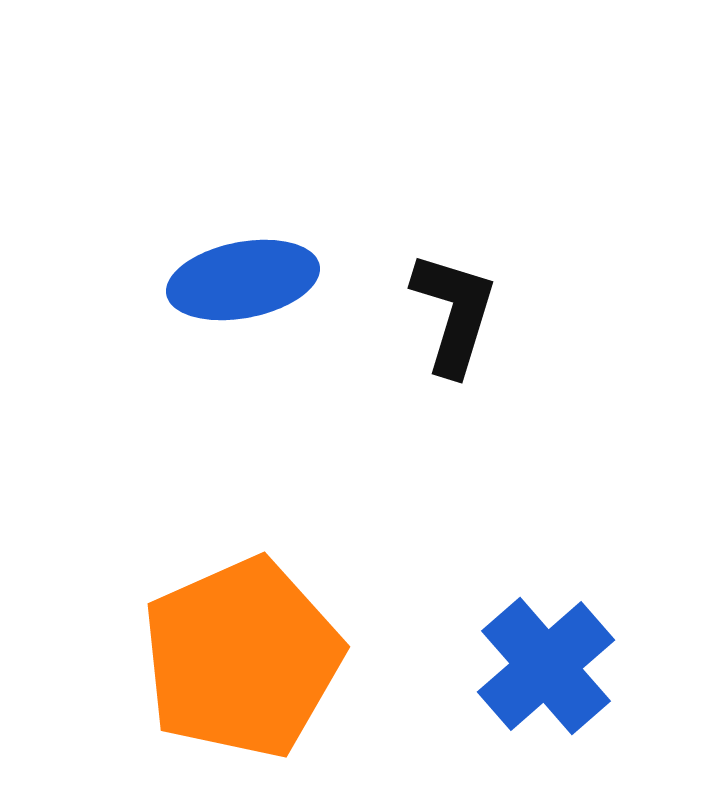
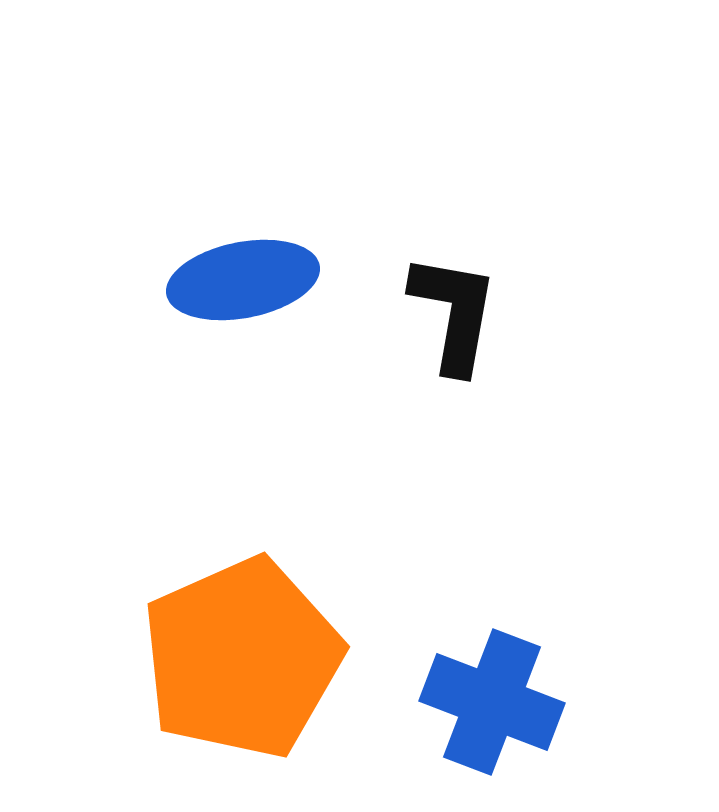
black L-shape: rotated 7 degrees counterclockwise
blue cross: moved 54 px left, 36 px down; rotated 28 degrees counterclockwise
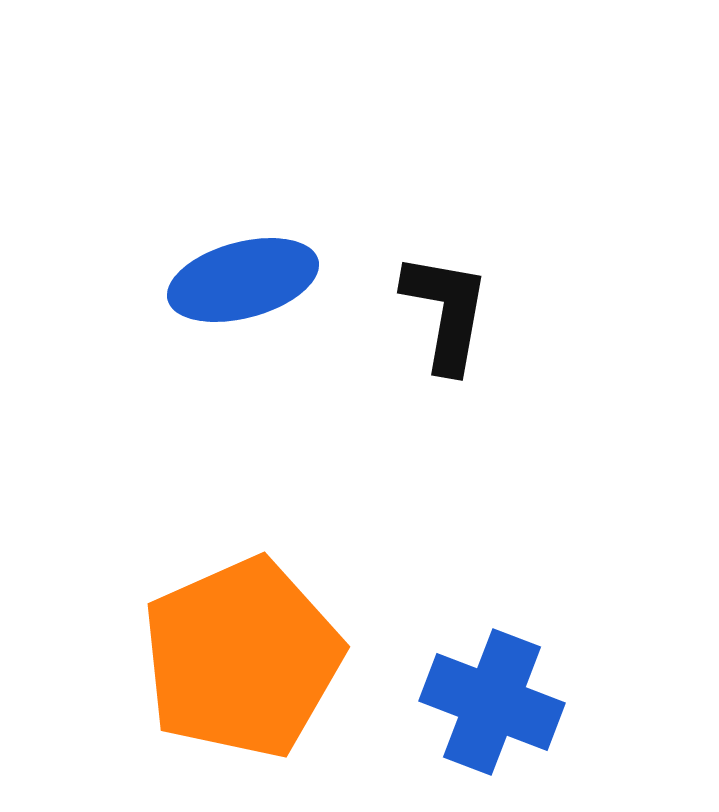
blue ellipse: rotated 4 degrees counterclockwise
black L-shape: moved 8 px left, 1 px up
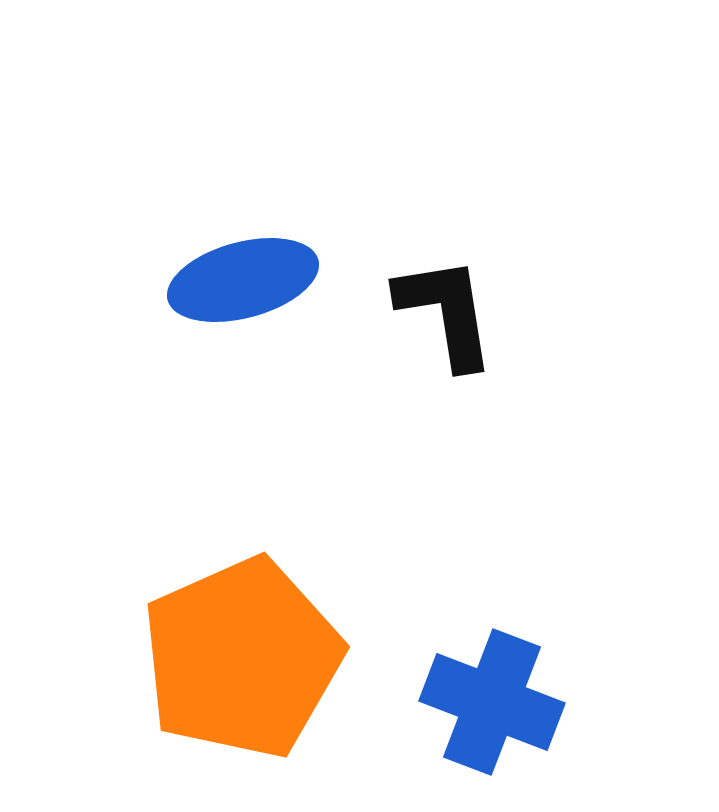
black L-shape: rotated 19 degrees counterclockwise
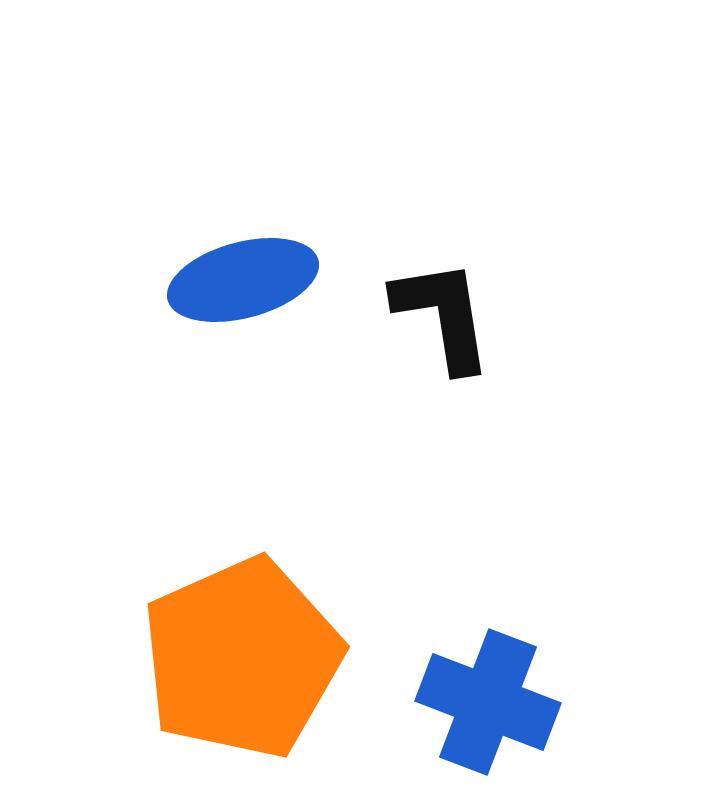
black L-shape: moved 3 px left, 3 px down
blue cross: moved 4 px left
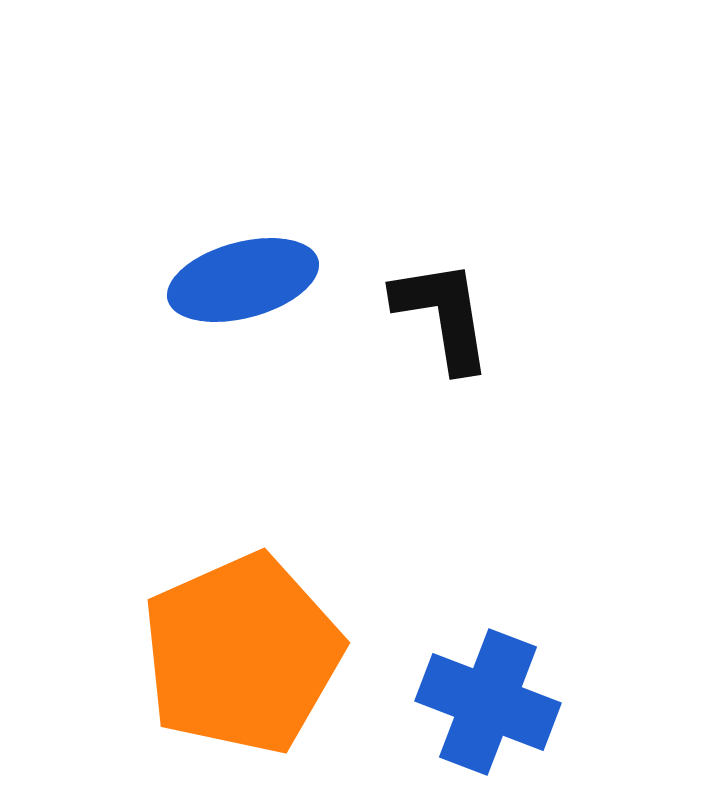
orange pentagon: moved 4 px up
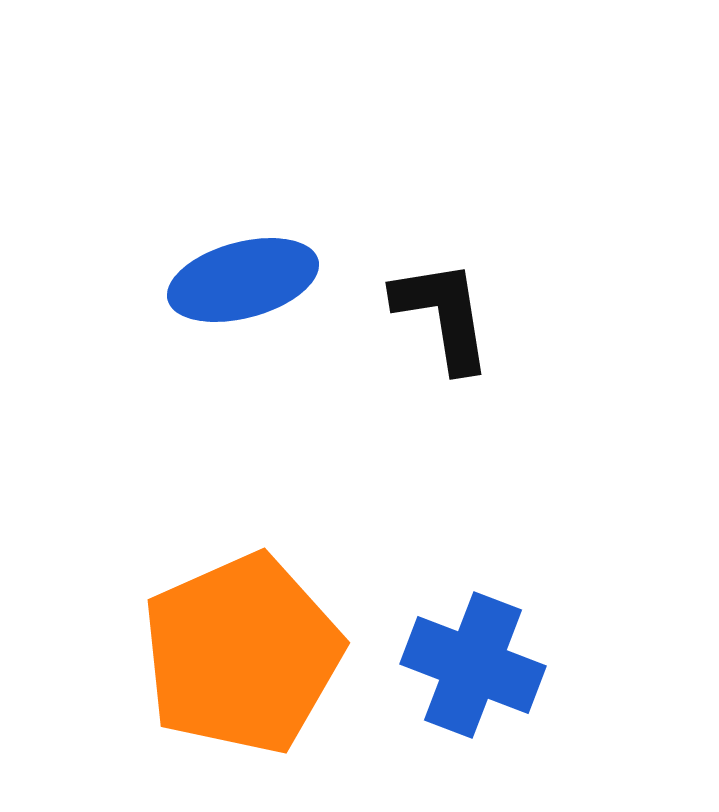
blue cross: moved 15 px left, 37 px up
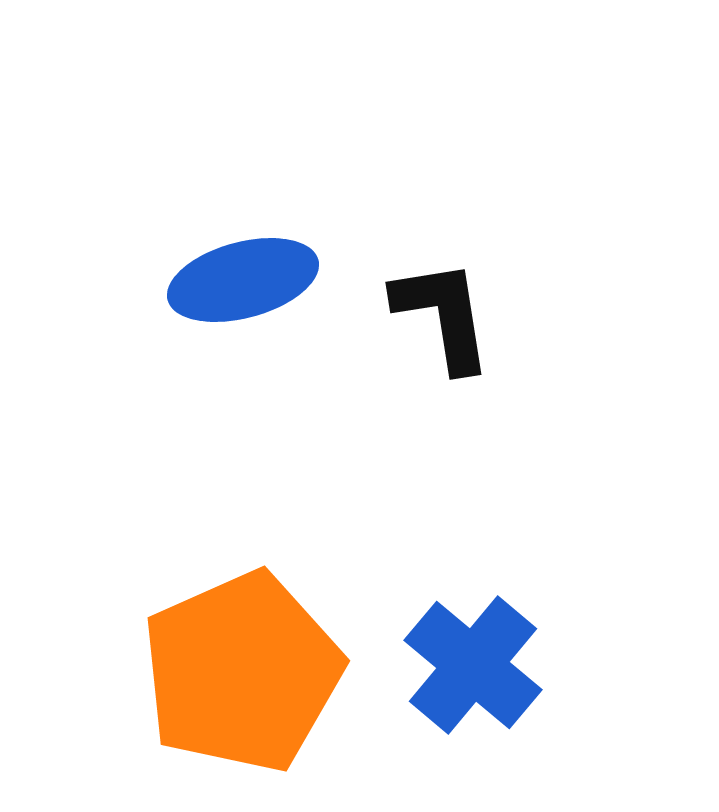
orange pentagon: moved 18 px down
blue cross: rotated 19 degrees clockwise
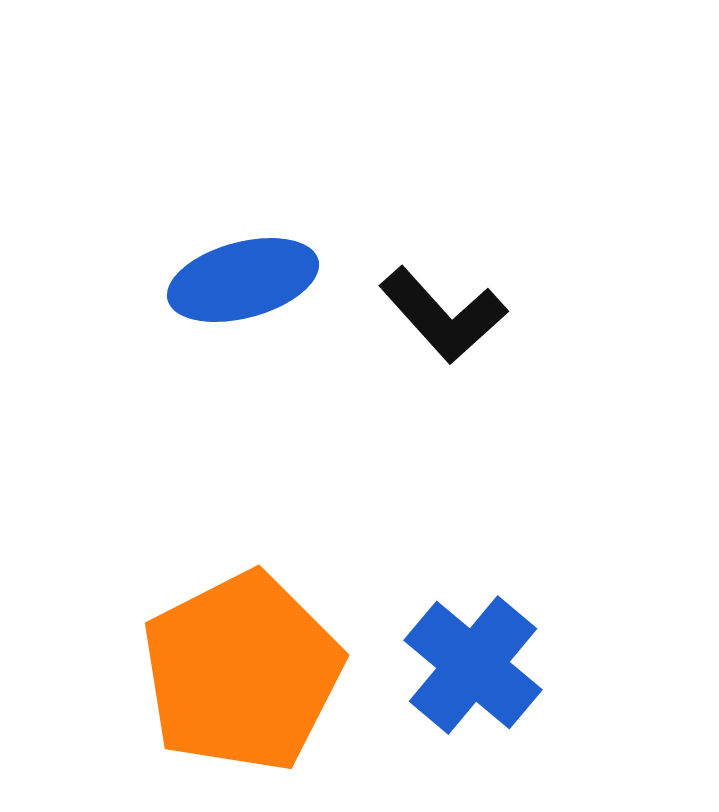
black L-shape: rotated 147 degrees clockwise
orange pentagon: rotated 3 degrees counterclockwise
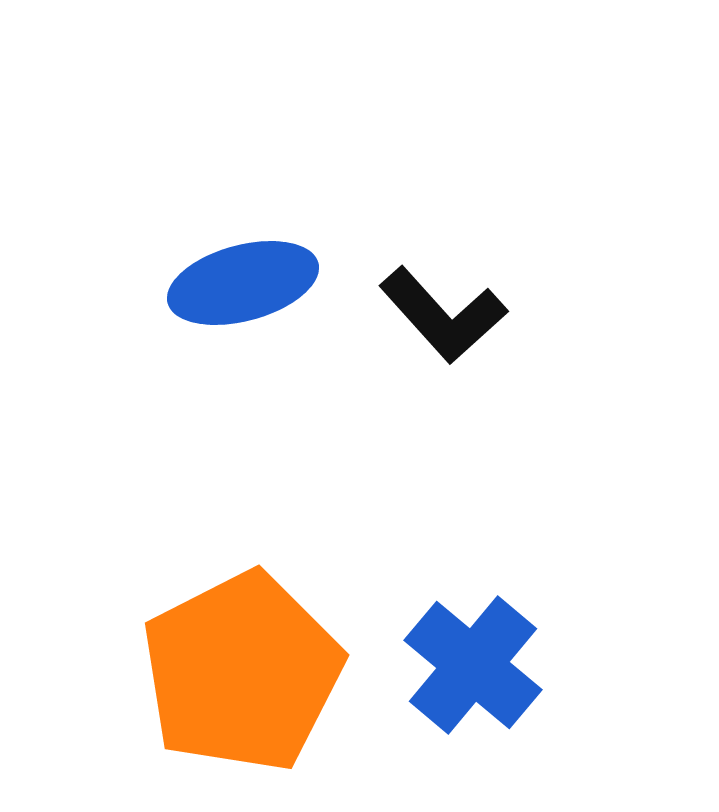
blue ellipse: moved 3 px down
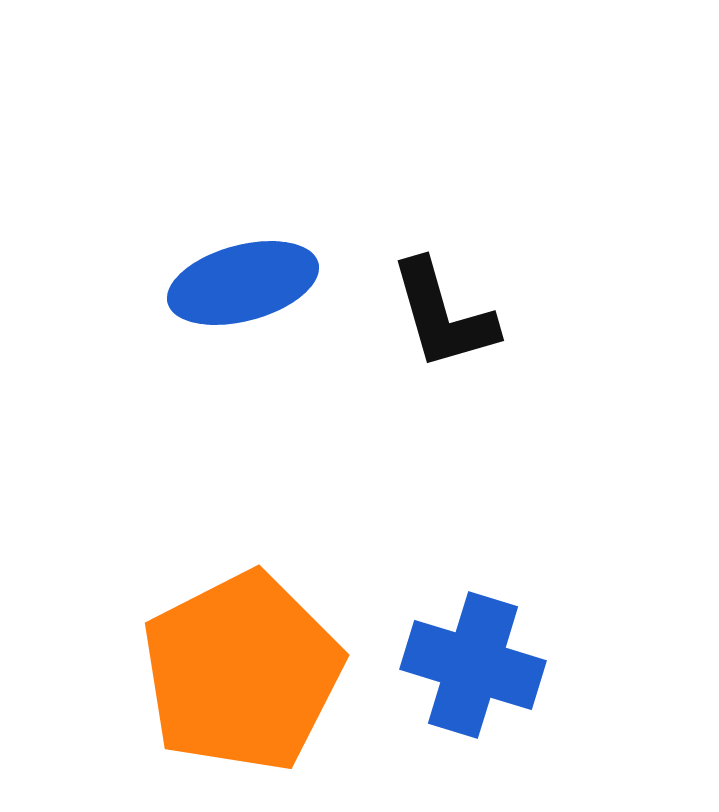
black L-shape: rotated 26 degrees clockwise
blue cross: rotated 23 degrees counterclockwise
